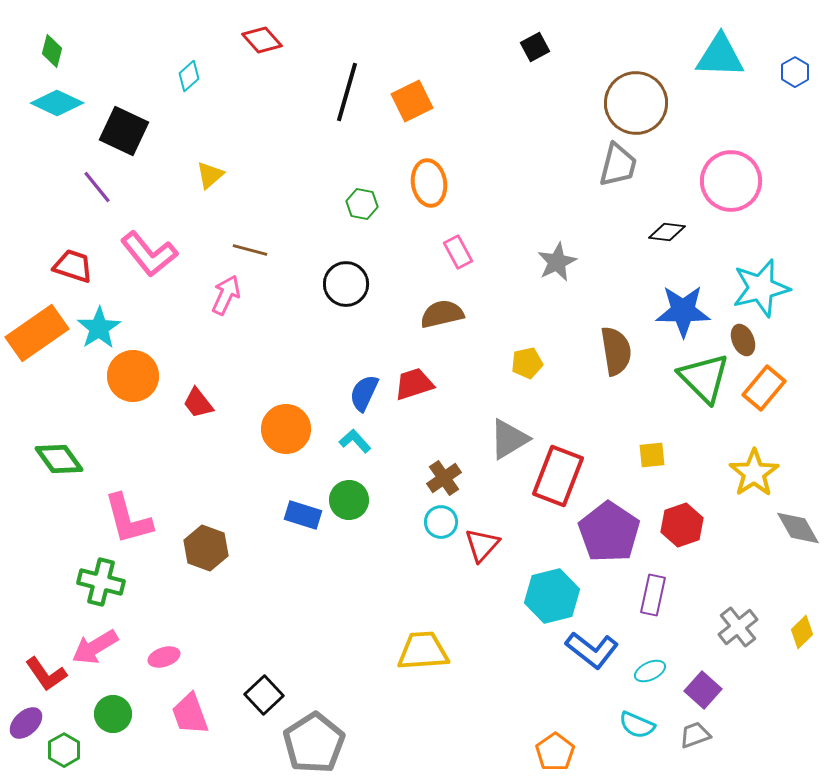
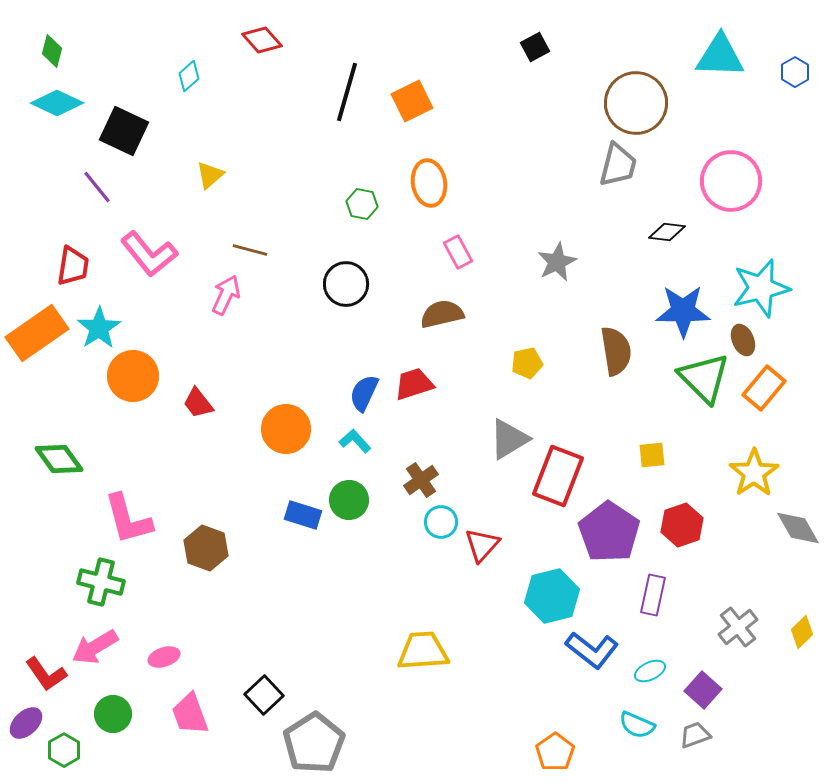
red trapezoid at (73, 266): rotated 81 degrees clockwise
brown cross at (444, 478): moved 23 px left, 2 px down
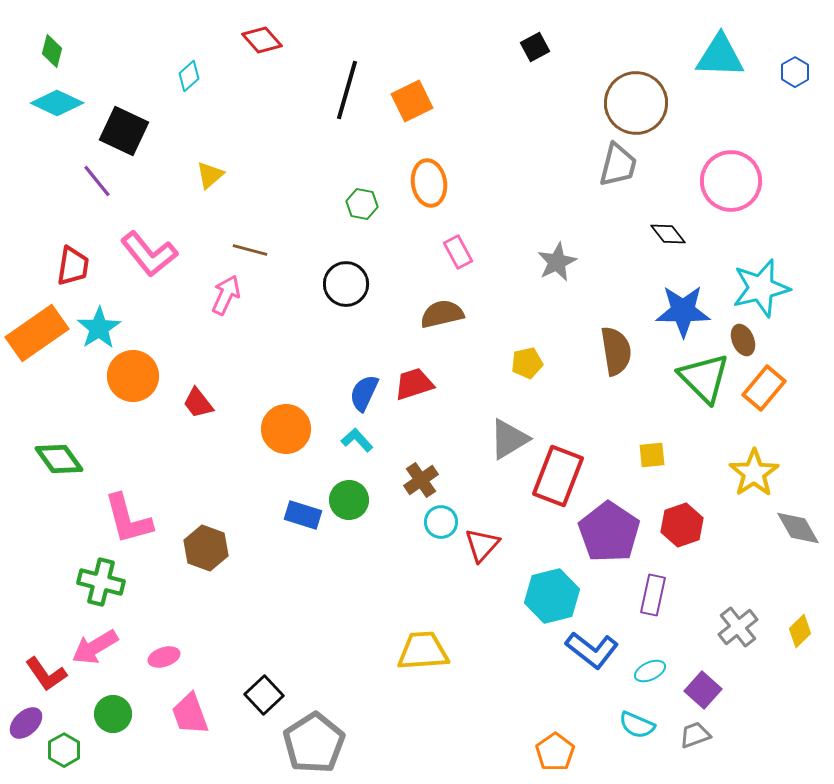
black line at (347, 92): moved 2 px up
purple line at (97, 187): moved 6 px up
black diamond at (667, 232): moved 1 px right, 2 px down; rotated 45 degrees clockwise
cyan L-shape at (355, 441): moved 2 px right, 1 px up
yellow diamond at (802, 632): moved 2 px left, 1 px up
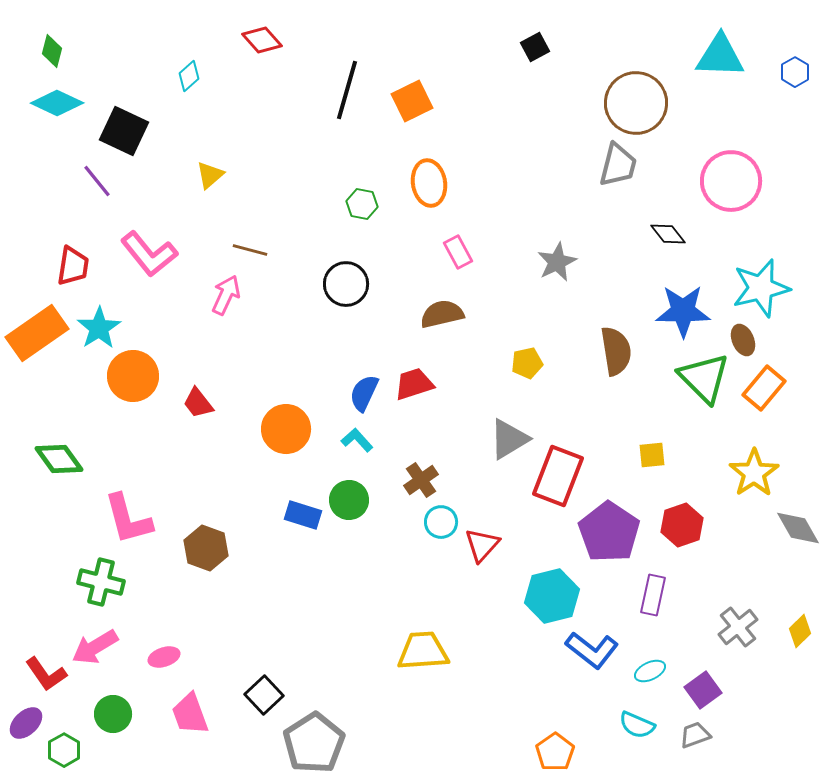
purple square at (703, 690): rotated 12 degrees clockwise
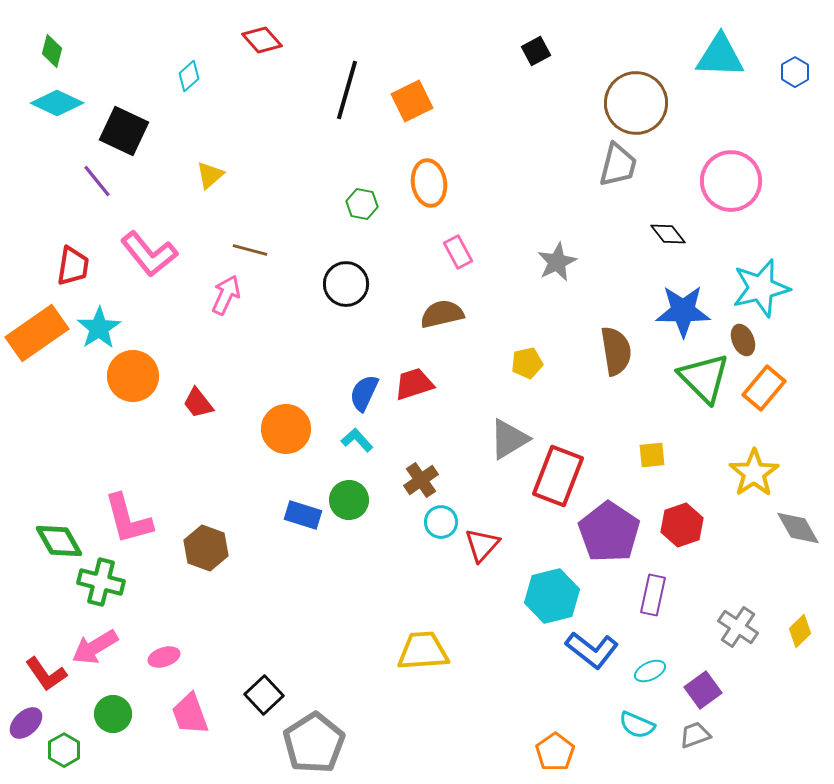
black square at (535, 47): moved 1 px right, 4 px down
green diamond at (59, 459): moved 82 px down; rotated 6 degrees clockwise
gray cross at (738, 627): rotated 18 degrees counterclockwise
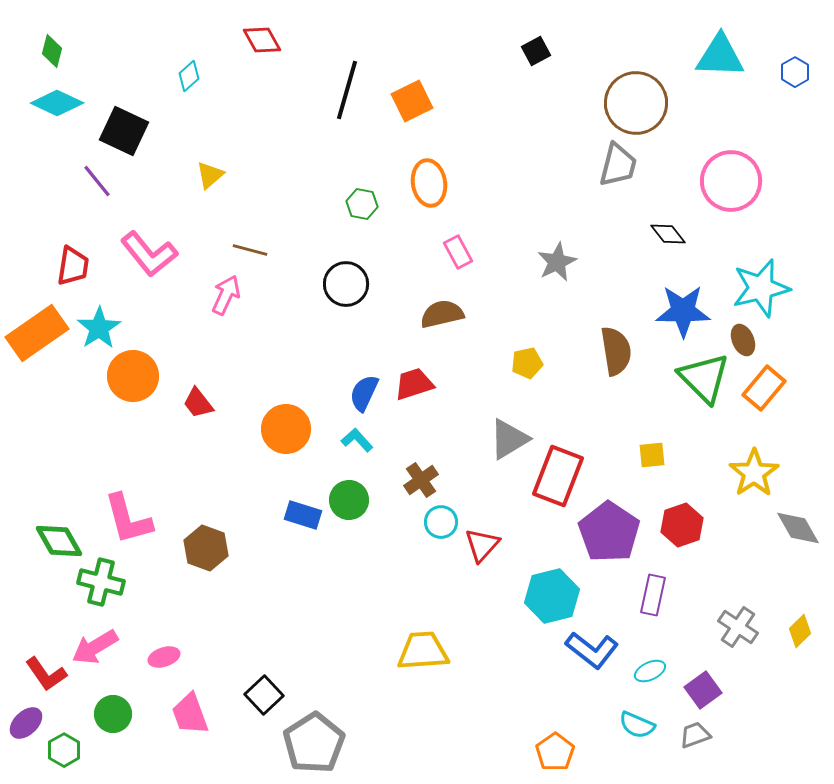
red diamond at (262, 40): rotated 12 degrees clockwise
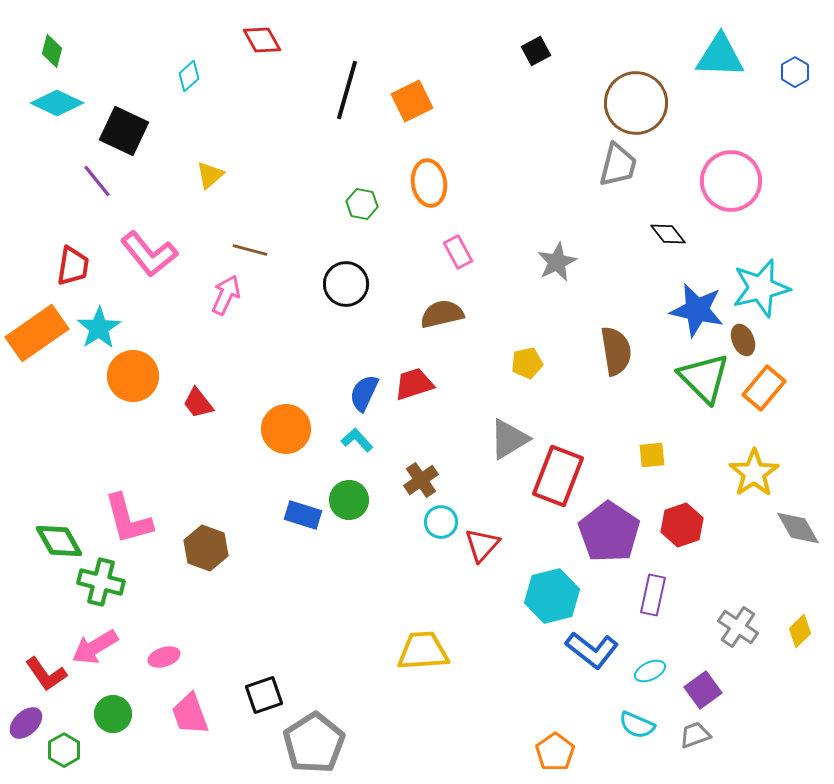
blue star at (683, 311): moved 14 px right, 1 px up; rotated 12 degrees clockwise
black square at (264, 695): rotated 24 degrees clockwise
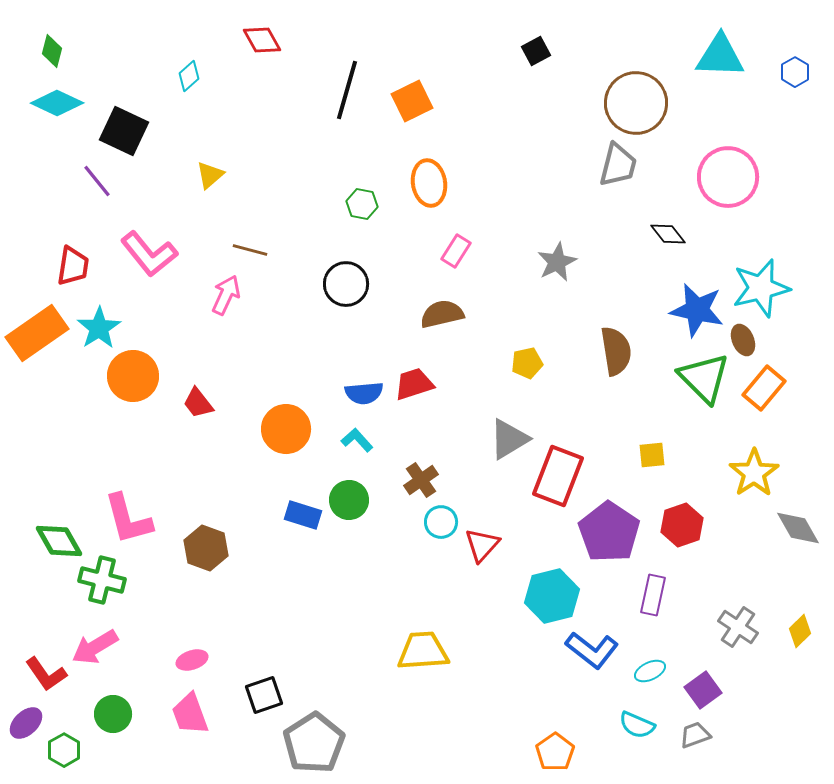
pink circle at (731, 181): moved 3 px left, 4 px up
pink rectangle at (458, 252): moved 2 px left, 1 px up; rotated 60 degrees clockwise
blue semicircle at (364, 393): rotated 120 degrees counterclockwise
green cross at (101, 582): moved 1 px right, 2 px up
pink ellipse at (164, 657): moved 28 px right, 3 px down
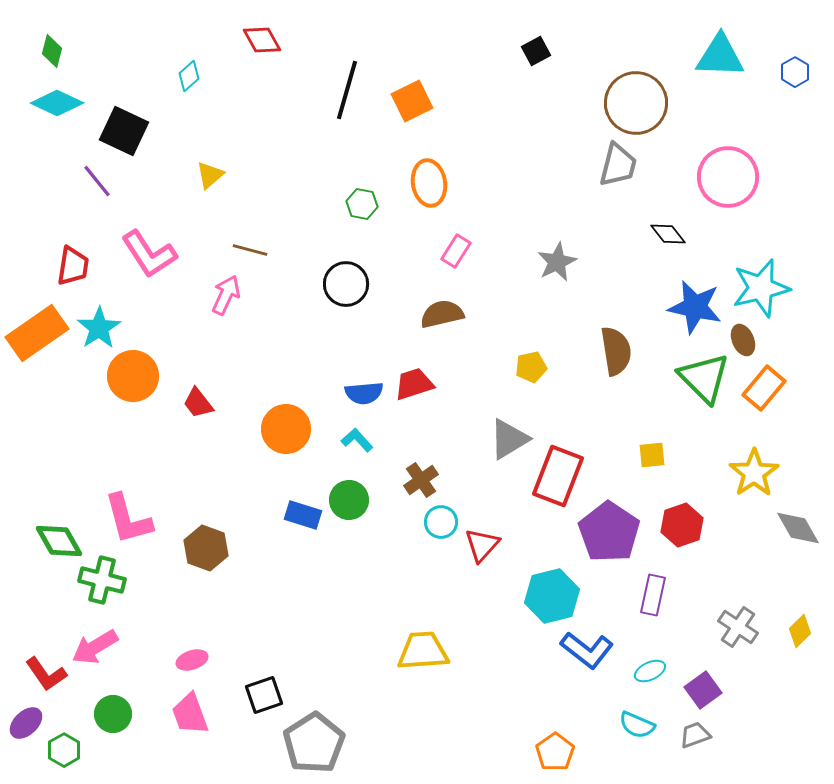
pink L-shape at (149, 254): rotated 6 degrees clockwise
blue star at (697, 310): moved 2 px left, 3 px up
yellow pentagon at (527, 363): moved 4 px right, 4 px down
blue L-shape at (592, 650): moved 5 px left
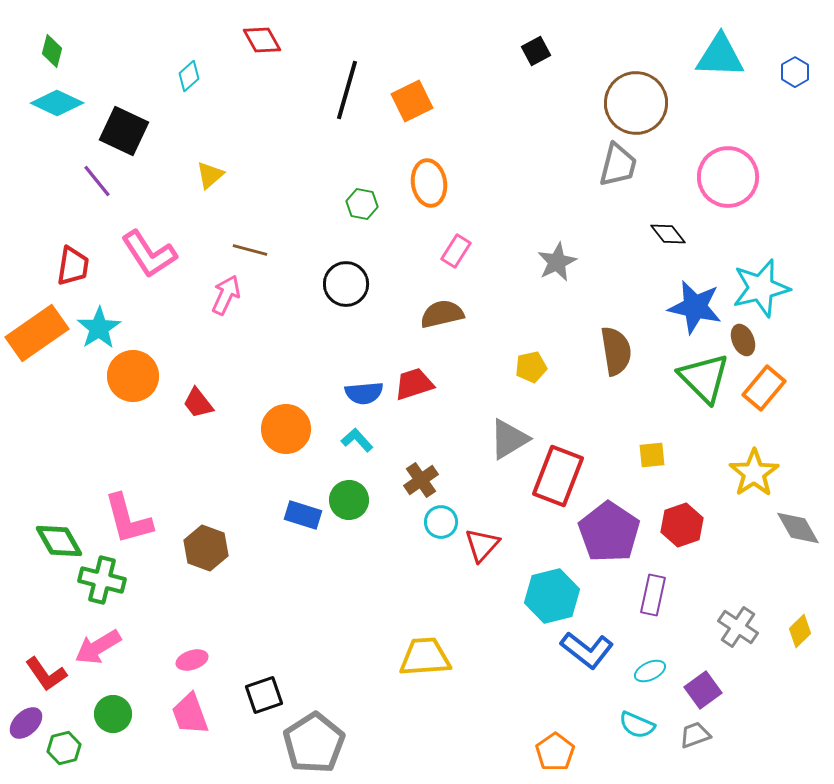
pink arrow at (95, 647): moved 3 px right
yellow trapezoid at (423, 651): moved 2 px right, 6 px down
green hexagon at (64, 750): moved 2 px up; rotated 16 degrees clockwise
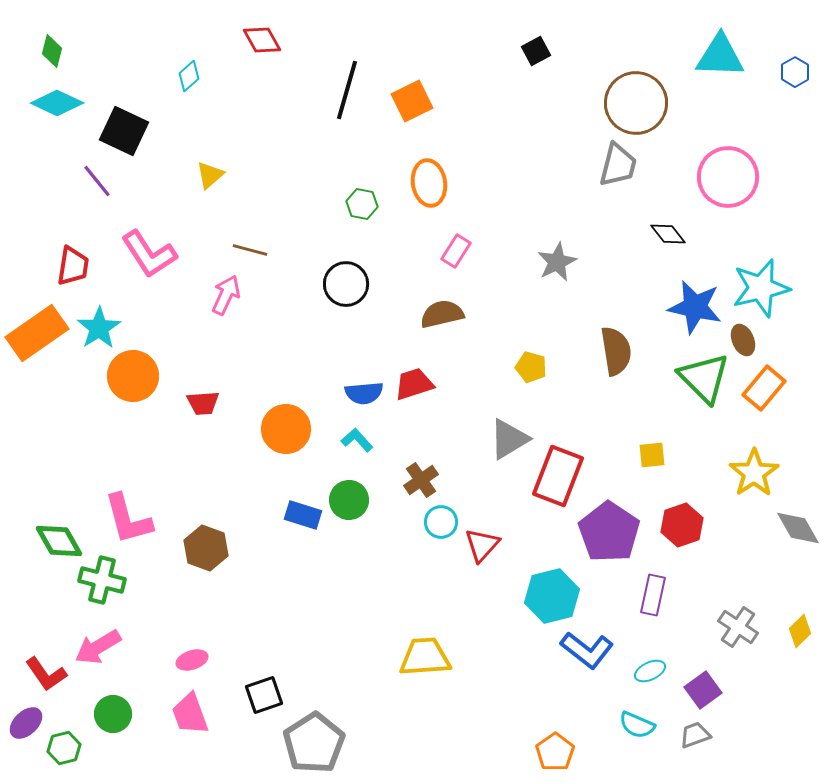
yellow pentagon at (531, 367): rotated 28 degrees clockwise
red trapezoid at (198, 403): moved 5 px right; rotated 56 degrees counterclockwise
